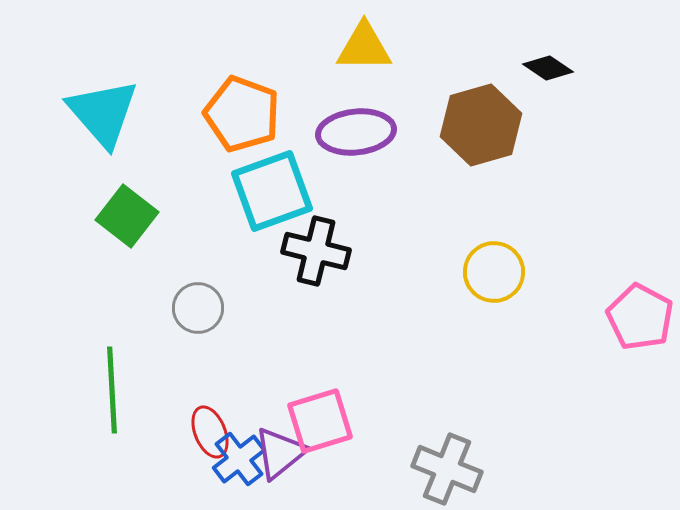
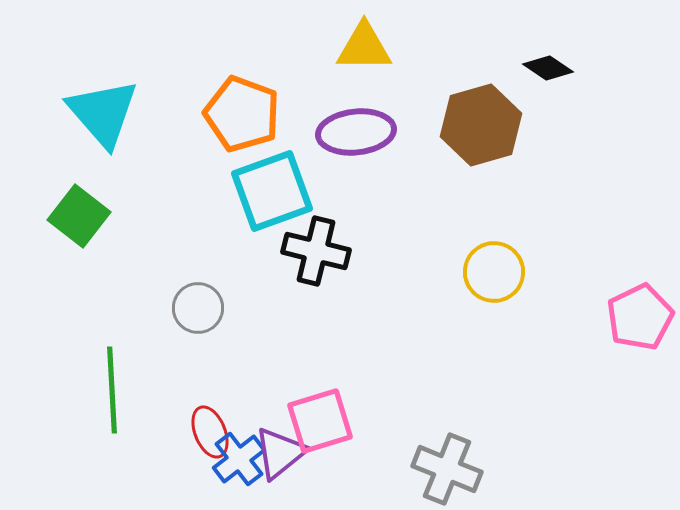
green square: moved 48 px left
pink pentagon: rotated 18 degrees clockwise
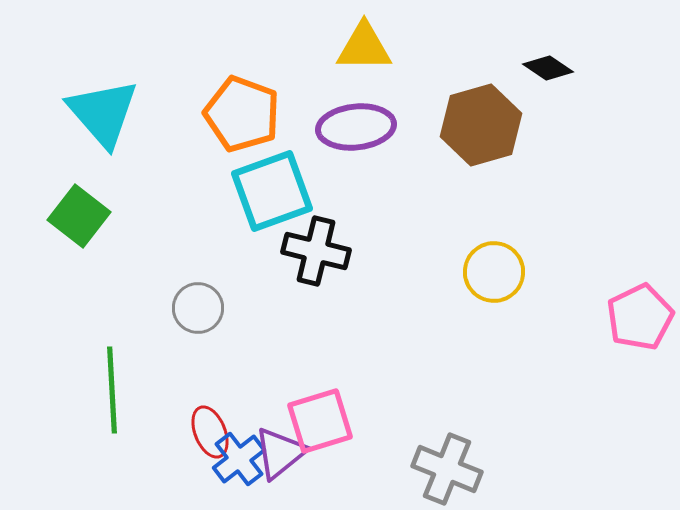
purple ellipse: moved 5 px up
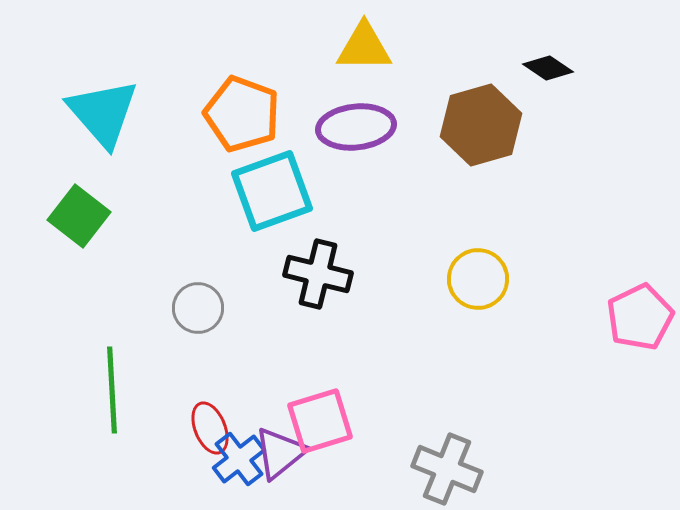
black cross: moved 2 px right, 23 px down
yellow circle: moved 16 px left, 7 px down
red ellipse: moved 4 px up
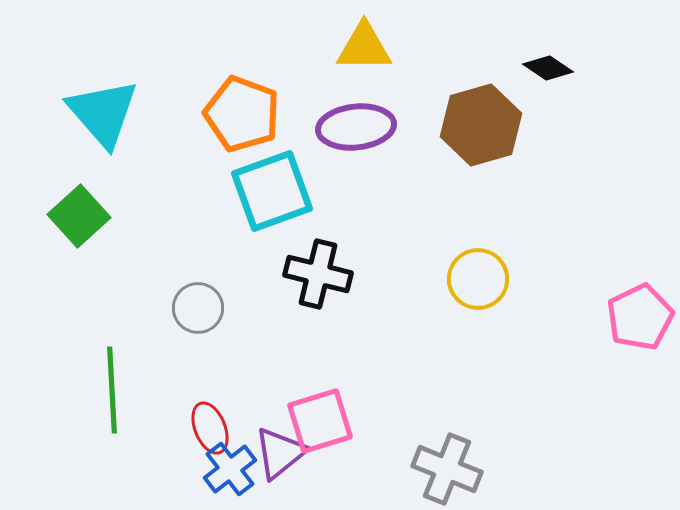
green square: rotated 10 degrees clockwise
blue cross: moved 9 px left, 10 px down
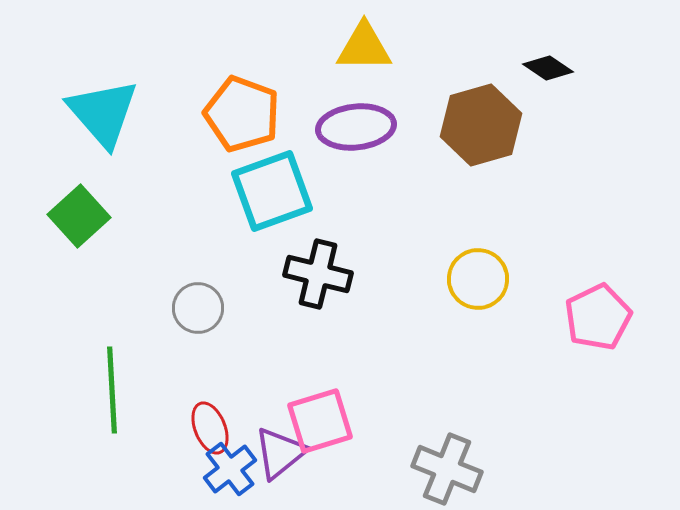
pink pentagon: moved 42 px left
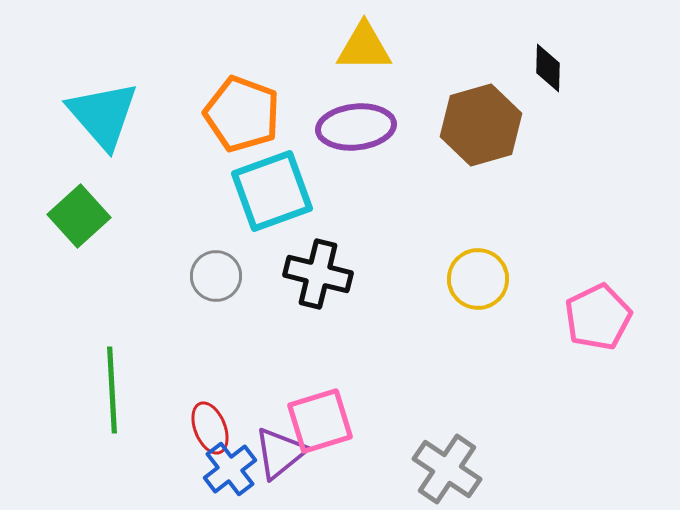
black diamond: rotated 57 degrees clockwise
cyan triangle: moved 2 px down
gray circle: moved 18 px right, 32 px up
gray cross: rotated 12 degrees clockwise
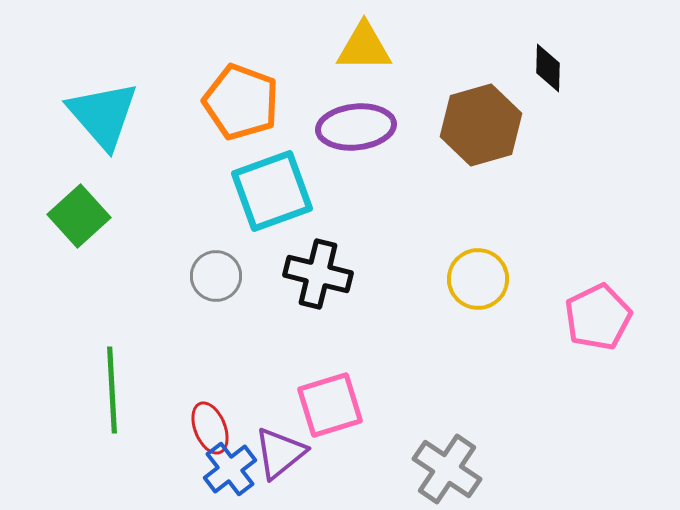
orange pentagon: moved 1 px left, 12 px up
pink square: moved 10 px right, 16 px up
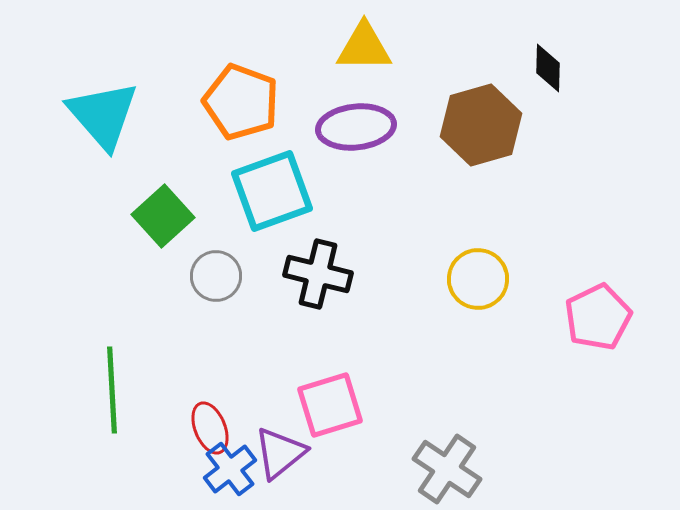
green square: moved 84 px right
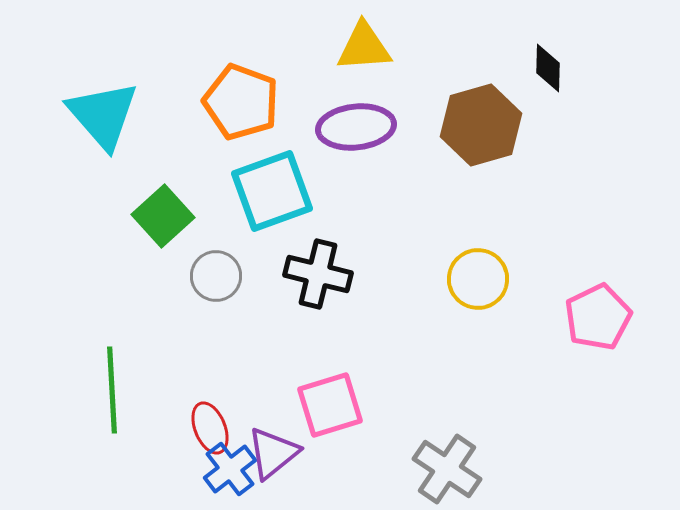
yellow triangle: rotated 4 degrees counterclockwise
purple triangle: moved 7 px left
